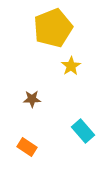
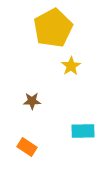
yellow pentagon: rotated 6 degrees counterclockwise
brown star: moved 2 px down
cyan rectangle: rotated 50 degrees counterclockwise
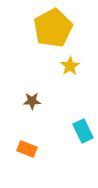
yellow star: moved 1 px left
cyan rectangle: rotated 65 degrees clockwise
orange rectangle: moved 2 px down; rotated 12 degrees counterclockwise
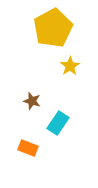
brown star: rotated 18 degrees clockwise
cyan rectangle: moved 25 px left, 8 px up; rotated 60 degrees clockwise
orange rectangle: moved 1 px right, 1 px up
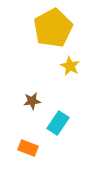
yellow star: rotated 12 degrees counterclockwise
brown star: rotated 24 degrees counterclockwise
